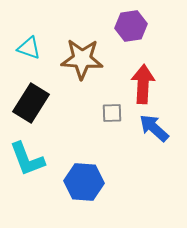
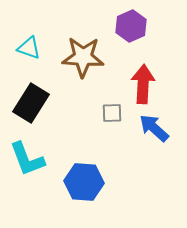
purple hexagon: rotated 16 degrees counterclockwise
brown star: moved 1 px right, 2 px up
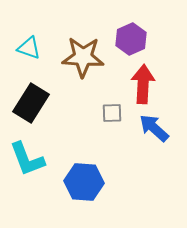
purple hexagon: moved 13 px down
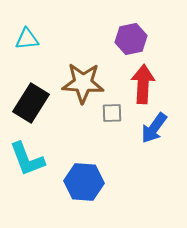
purple hexagon: rotated 12 degrees clockwise
cyan triangle: moved 2 px left, 9 px up; rotated 25 degrees counterclockwise
brown star: moved 26 px down
blue arrow: rotated 96 degrees counterclockwise
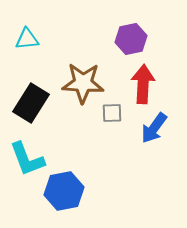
blue hexagon: moved 20 px left, 9 px down; rotated 15 degrees counterclockwise
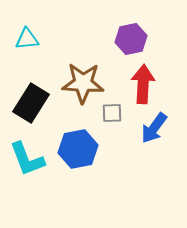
blue hexagon: moved 14 px right, 42 px up
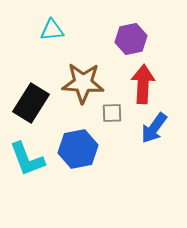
cyan triangle: moved 25 px right, 9 px up
